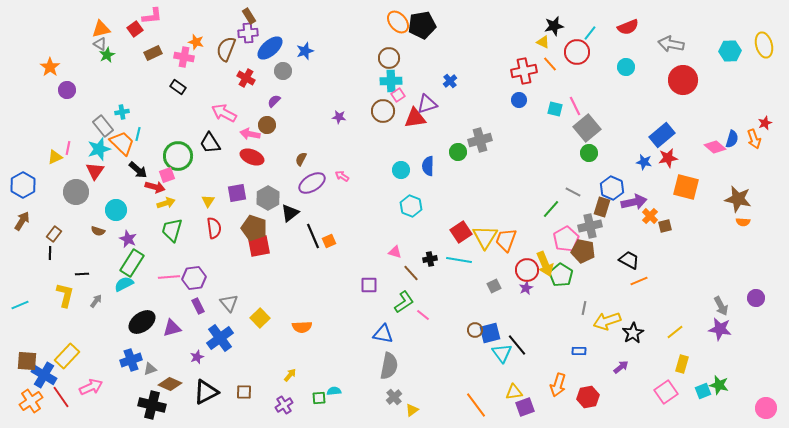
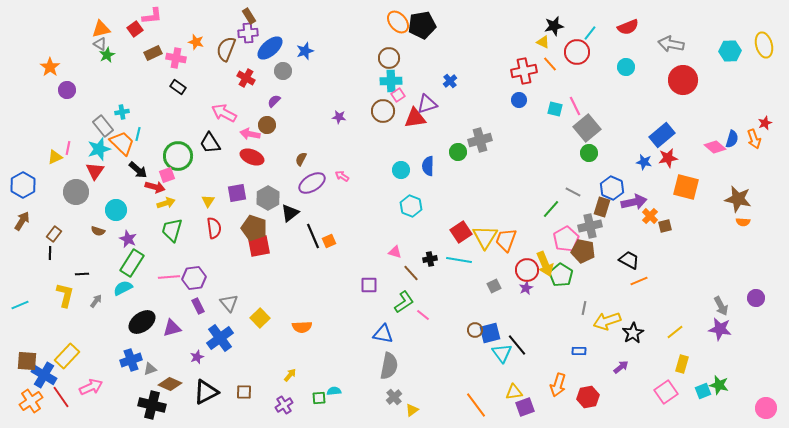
pink cross at (184, 57): moved 8 px left, 1 px down
cyan semicircle at (124, 284): moved 1 px left, 4 px down
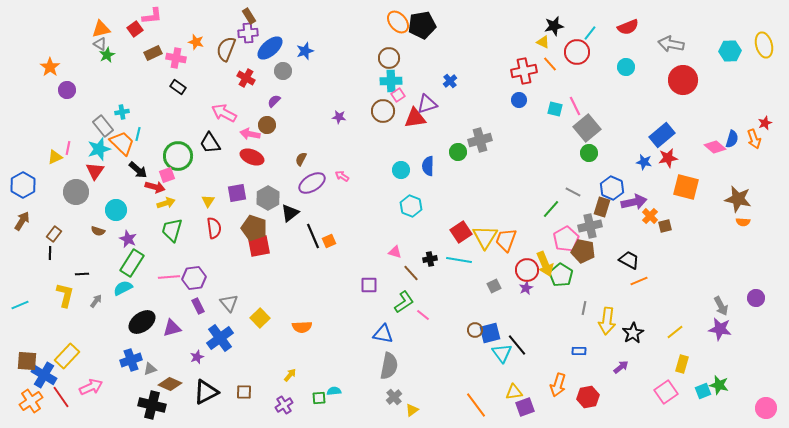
yellow arrow at (607, 321): rotated 64 degrees counterclockwise
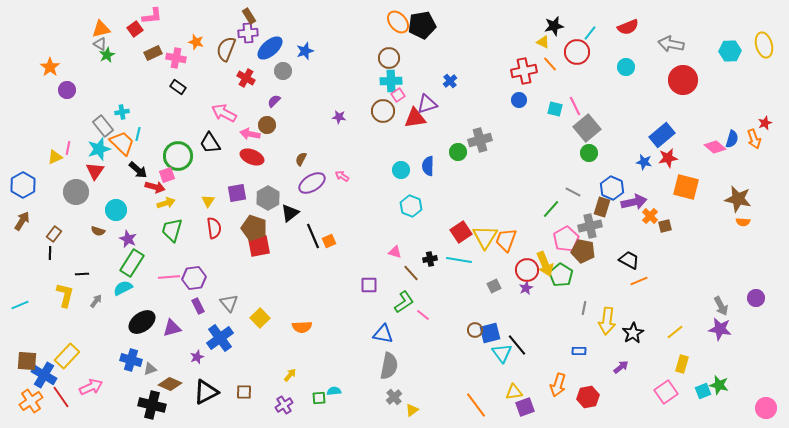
blue cross at (131, 360): rotated 35 degrees clockwise
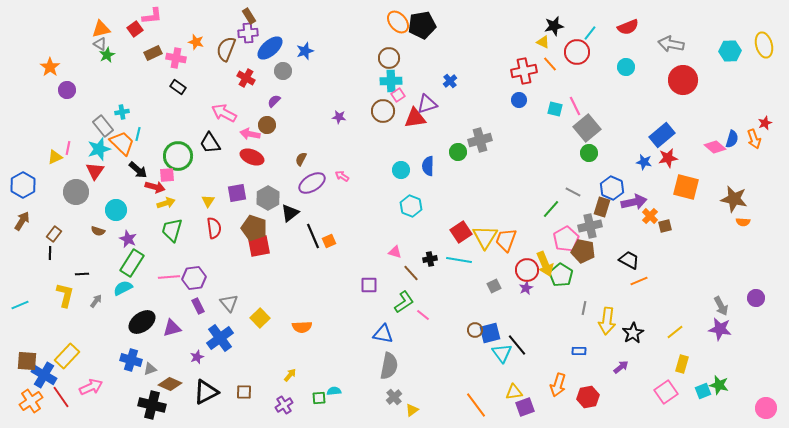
pink square at (167, 175): rotated 14 degrees clockwise
brown star at (738, 199): moved 4 px left
